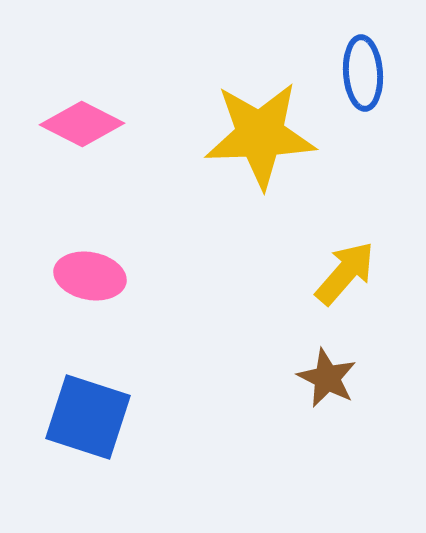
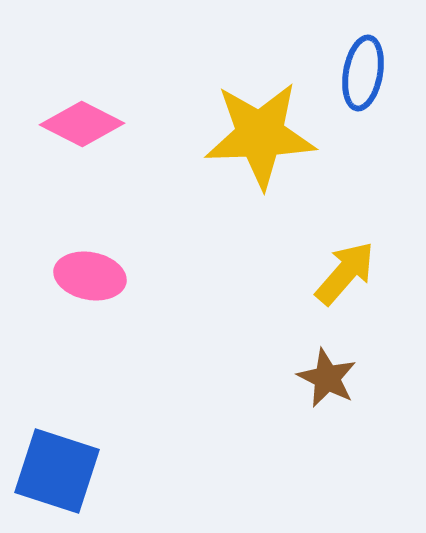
blue ellipse: rotated 14 degrees clockwise
blue square: moved 31 px left, 54 px down
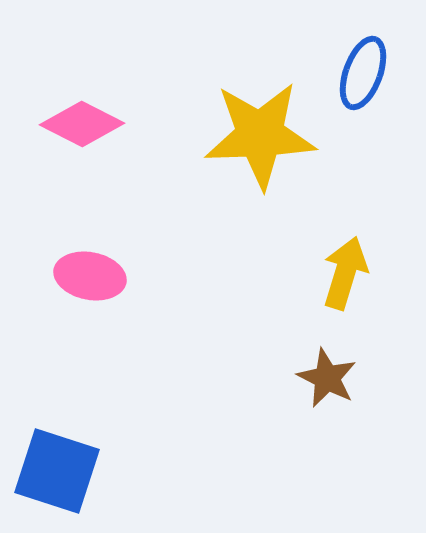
blue ellipse: rotated 10 degrees clockwise
yellow arrow: rotated 24 degrees counterclockwise
